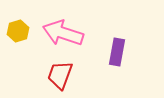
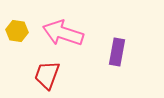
yellow hexagon: moved 1 px left; rotated 25 degrees clockwise
red trapezoid: moved 13 px left
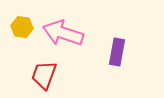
yellow hexagon: moved 5 px right, 4 px up
red trapezoid: moved 3 px left
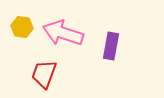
purple rectangle: moved 6 px left, 6 px up
red trapezoid: moved 1 px up
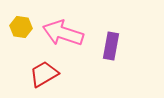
yellow hexagon: moved 1 px left
red trapezoid: rotated 40 degrees clockwise
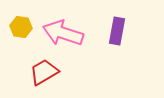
purple rectangle: moved 6 px right, 15 px up
red trapezoid: moved 2 px up
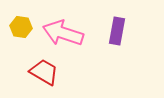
red trapezoid: rotated 60 degrees clockwise
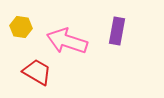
pink arrow: moved 4 px right, 8 px down
red trapezoid: moved 7 px left
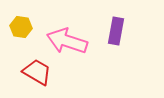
purple rectangle: moved 1 px left
